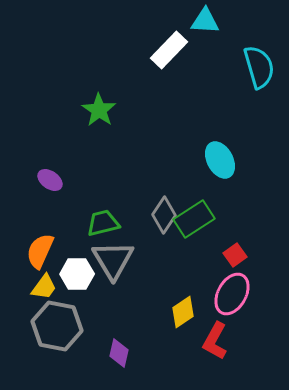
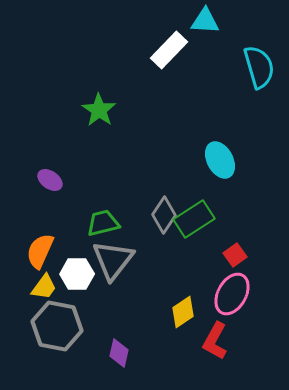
gray triangle: rotated 9 degrees clockwise
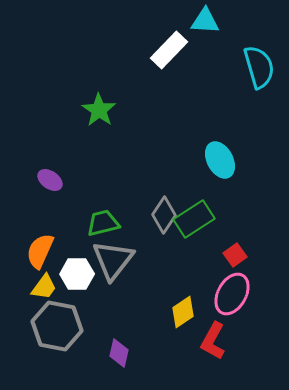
red L-shape: moved 2 px left
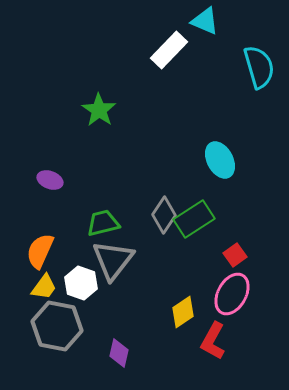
cyan triangle: rotated 20 degrees clockwise
purple ellipse: rotated 15 degrees counterclockwise
white hexagon: moved 4 px right, 9 px down; rotated 20 degrees clockwise
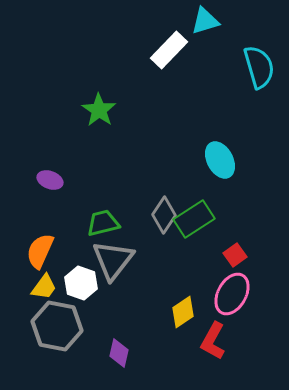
cyan triangle: rotated 40 degrees counterclockwise
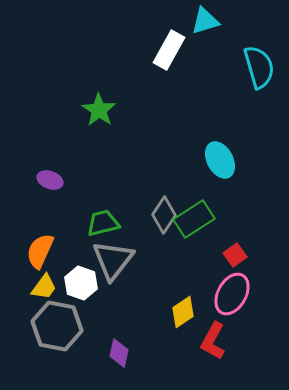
white rectangle: rotated 15 degrees counterclockwise
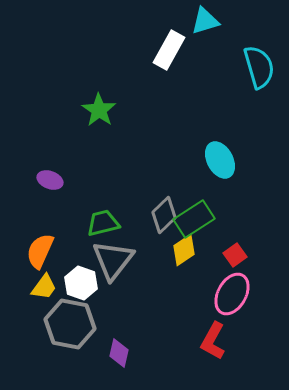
gray diamond: rotated 12 degrees clockwise
yellow diamond: moved 1 px right, 62 px up
gray hexagon: moved 13 px right, 2 px up
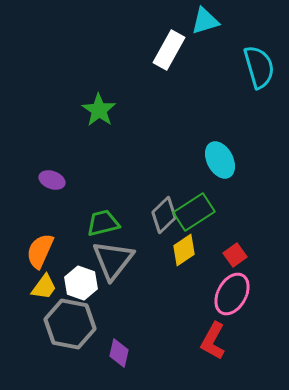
purple ellipse: moved 2 px right
green rectangle: moved 7 px up
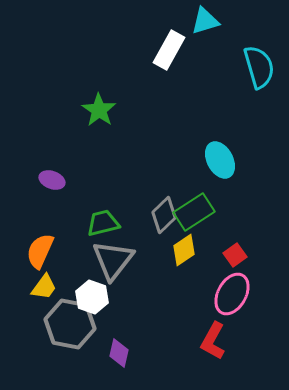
white hexagon: moved 11 px right, 14 px down
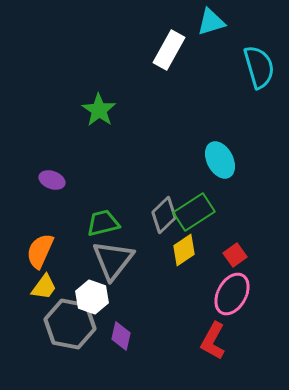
cyan triangle: moved 6 px right, 1 px down
purple diamond: moved 2 px right, 17 px up
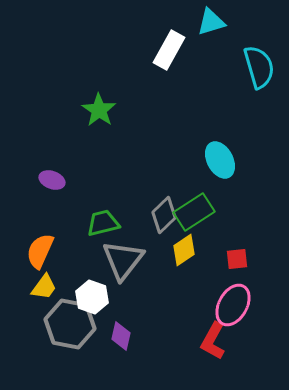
red square: moved 2 px right, 4 px down; rotated 30 degrees clockwise
gray triangle: moved 10 px right
pink ellipse: moved 1 px right, 11 px down
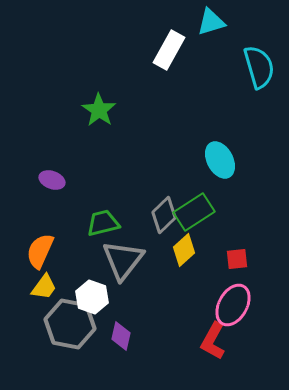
yellow diamond: rotated 8 degrees counterclockwise
